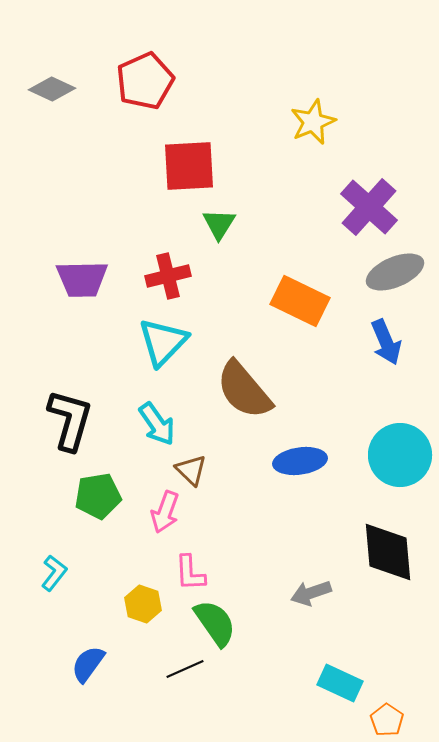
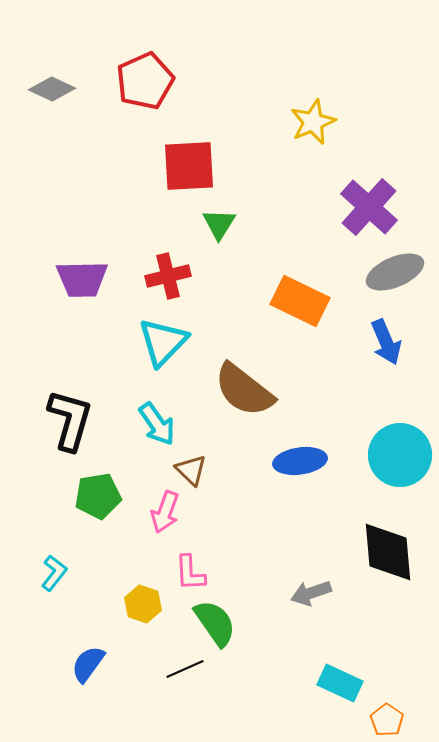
brown semicircle: rotated 12 degrees counterclockwise
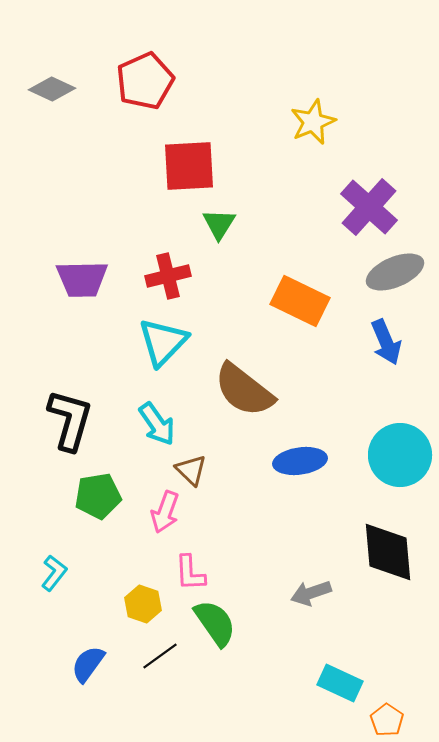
black line: moved 25 px left, 13 px up; rotated 12 degrees counterclockwise
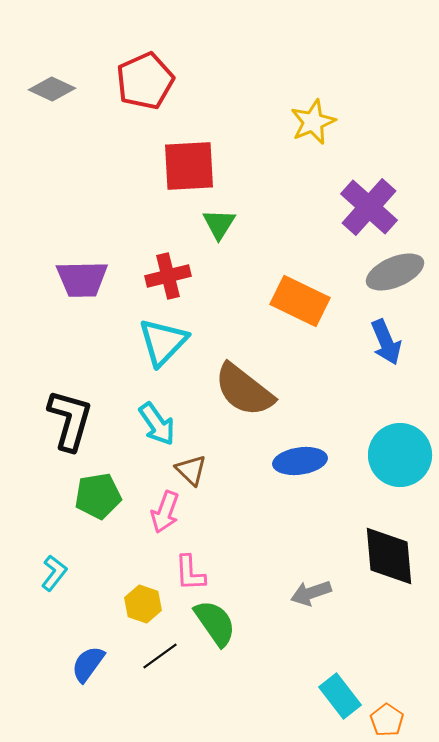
black diamond: moved 1 px right, 4 px down
cyan rectangle: moved 13 px down; rotated 27 degrees clockwise
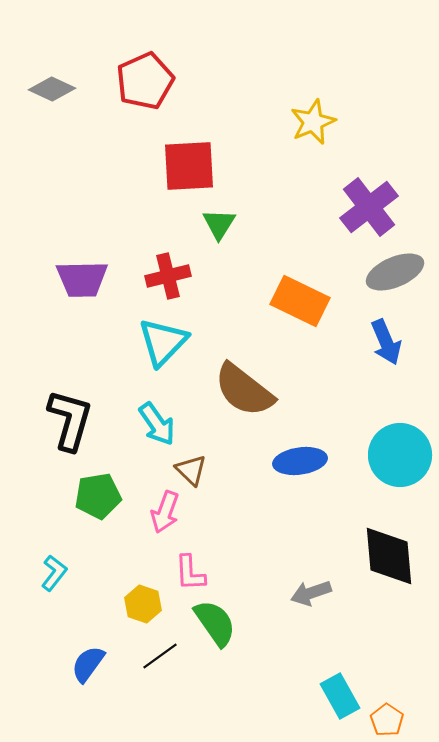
purple cross: rotated 10 degrees clockwise
cyan rectangle: rotated 9 degrees clockwise
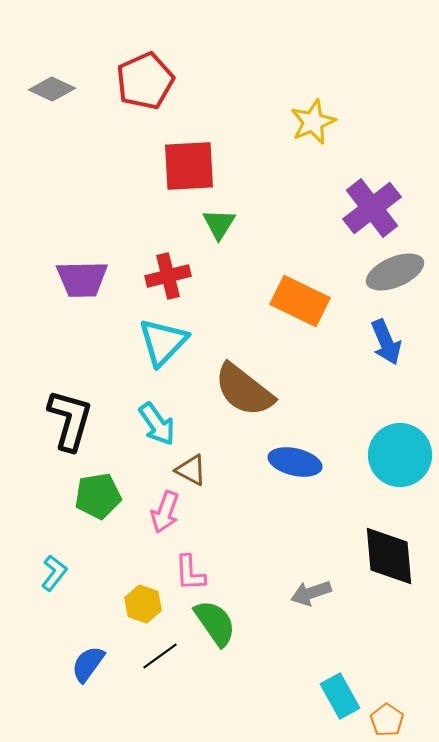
purple cross: moved 3 px right, 1 px down
blue ellipse: moved 5 px left, 1 px down; rotated 21 degrees clockwise
brown triangle: rotated 16 degrees counterclockwise
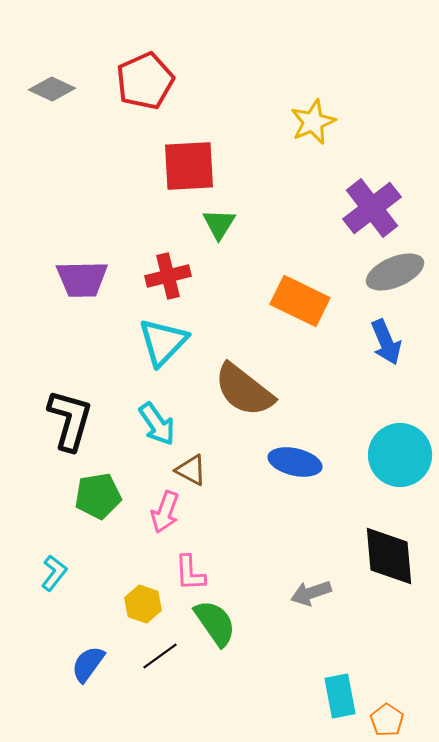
cyan rectangle: rotated 18 degrees clockwise
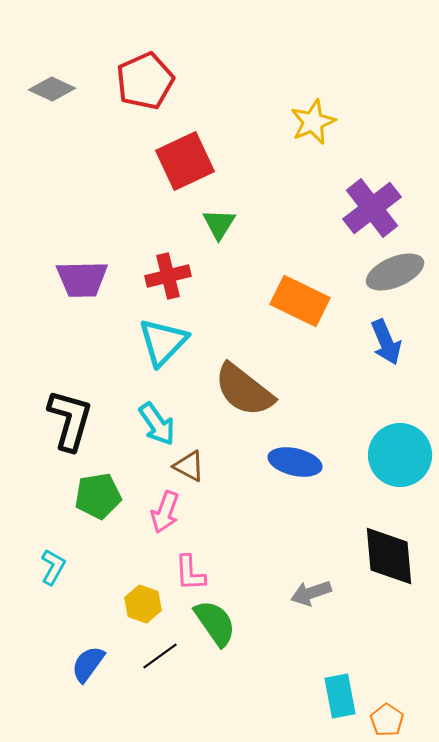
red square: moved 4 px left, 5 px up; rotated 22 degrees counterclockwise
brown triangle: moved 2 px left, 4 px up
cyan L-shape: moved 1 px left, 6 px up; rotated 9 degrees counterclockwise
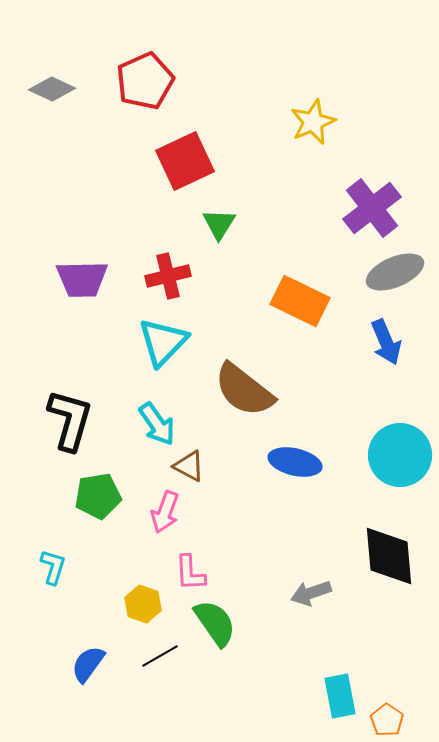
cyan L-shape: rotated 12 degrees counterclockwise
black line: rotated 6 degrees clockwise
